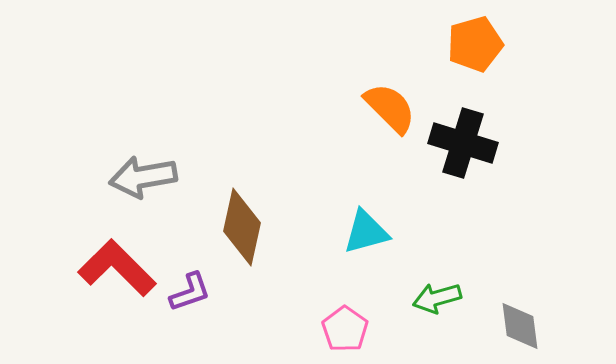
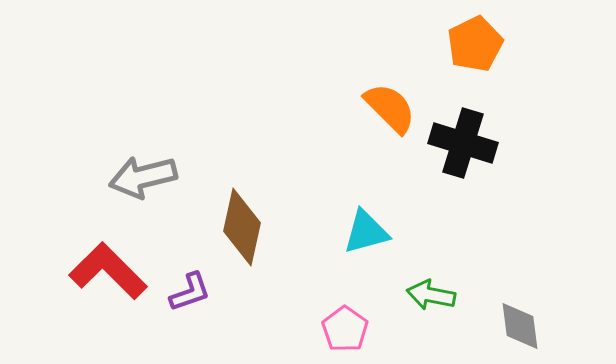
orange pentagon: rotated 10 degrees counterclockwise
gray arrow: rotated 4 degrees counterclockwise
red L-shape: moved 9 px left, 3 px down
green arrow: moved 6 px left, 3 px up; rotated 27 degrees clockwise
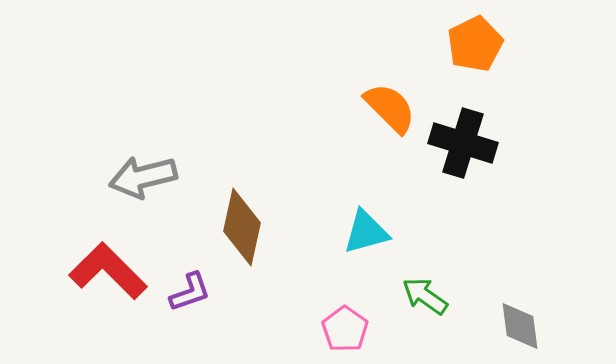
green arrow: moved 6 px left, 1 px down; rotated 24 degrees clockwise
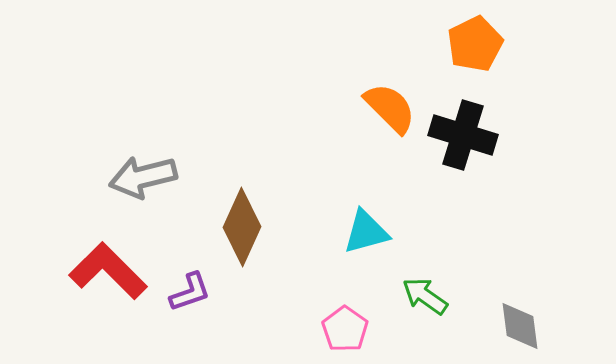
black cross: moved 8 px up
brown diamond: rotated 12 degrees clockwise
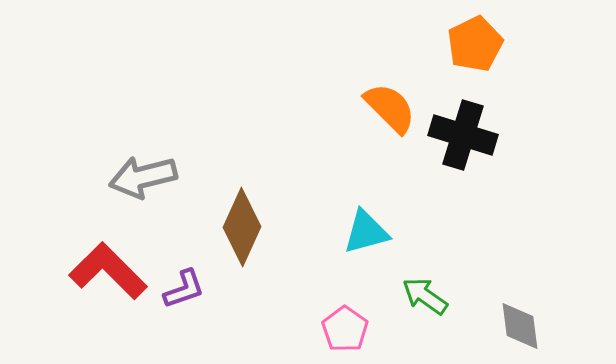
purple L-shape: moved 6 px left, 3 px up
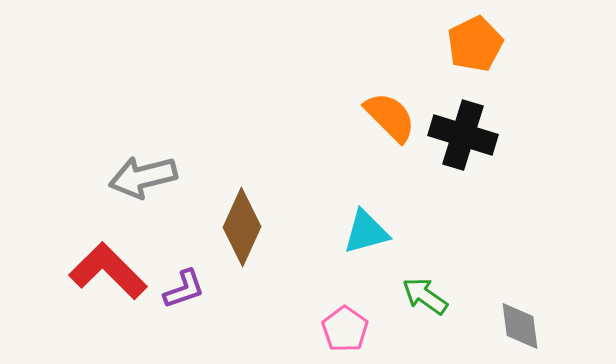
orange semicircle: moved 9 px down
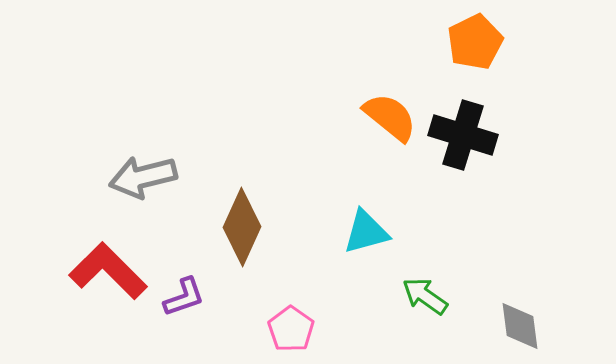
orange pentagon: moved 2 px up
orange semicircle: rotated 6 degrees counterclockwise
purple L-shape: moved 8 px down
pink pentagon: moved 54 px left
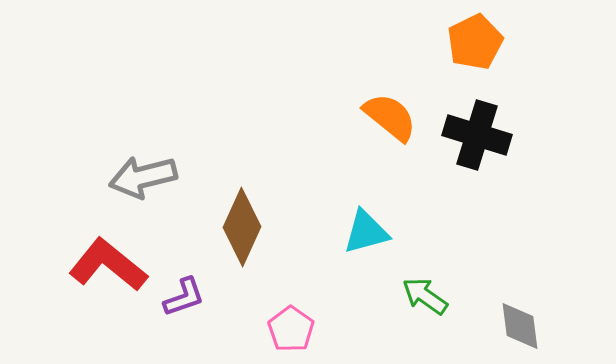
black cross: moved 14 px right
red L-shape: moved 6 px up; rotated 6 degrees counterclockwise
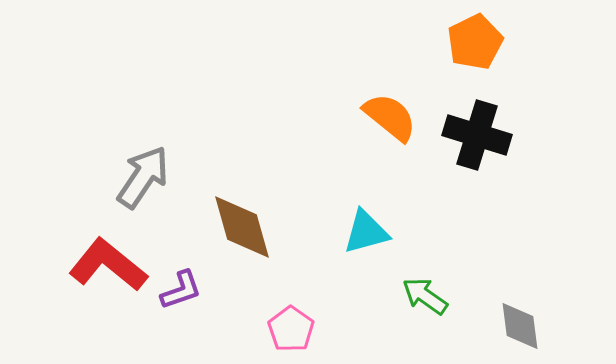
gray arrow: rotated 138 degrees clockwise
brown diamond: rotated 40 degrees counterclockwise
purple L-shape: moved 3 px left, 7 px up
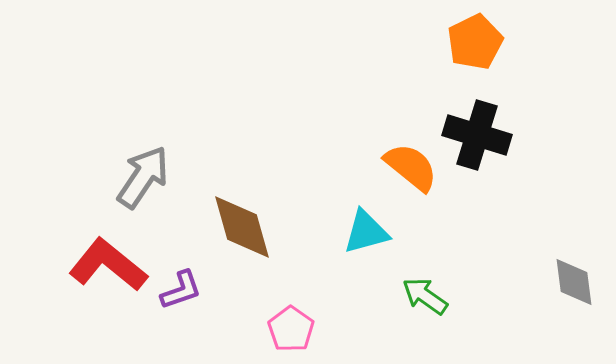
orange semicircle: moved 21 px right, 50 px down
gray diamond: moved 54 px right, 44 px up
